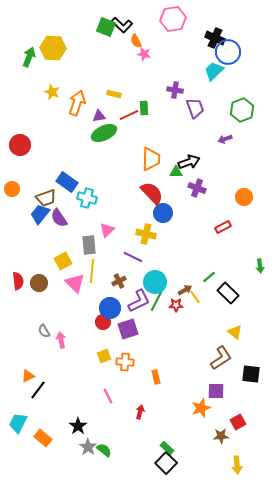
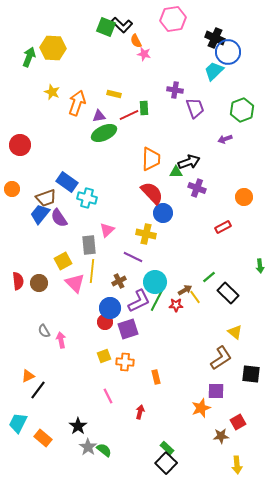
red circle at (103, 322): moved 2 px right
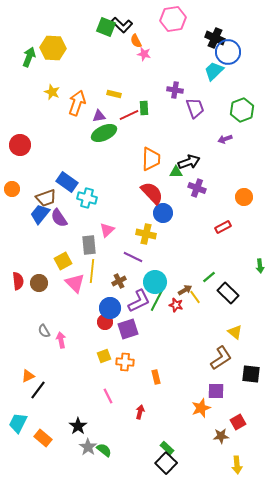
red star at (176, 305): rotated 16 degrees clockwise
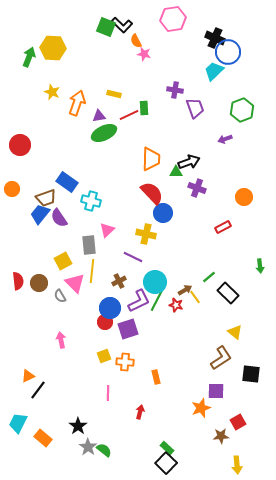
cyan cross at (87, 198): moved 4 px right, 3 px down
gray semicircle at (44, 331): moved 16 px right, 35 px up
pink line at (108, 396): moved 3 px up; rotated 28 degrees clockwise
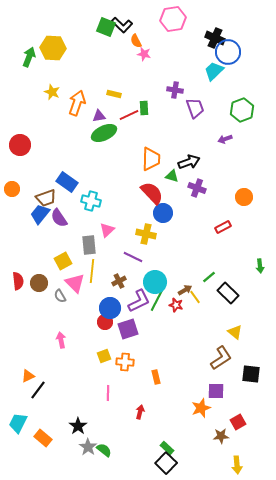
green triangle at (176, 172): moved 4 px left, 4 px down; rotated 16 degrees clockwise
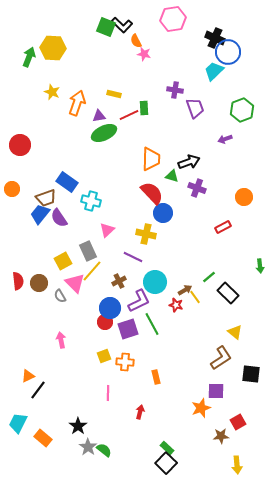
gray rectangle at (89, 245): moved 1 px left, 6 px down; rotated 18 degrees counterclockwise
yellow line at (92, 271): rotated 35 degrees clockwise
green line at (157, 300): moved 5 px left, 24 px down; rotated 55 degrees counterclockwise
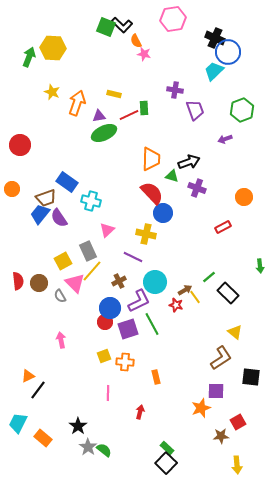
purple trapezoid at (195, 108): moved 2 px down
black square at (251, 374): moved 3 px down
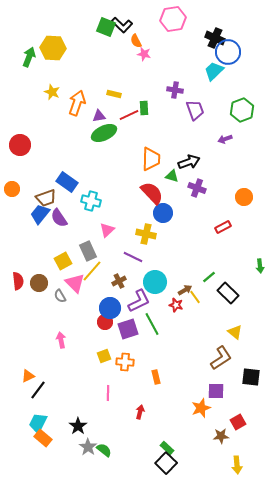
cyan trapezoid at (18, 423): moved 20 px right
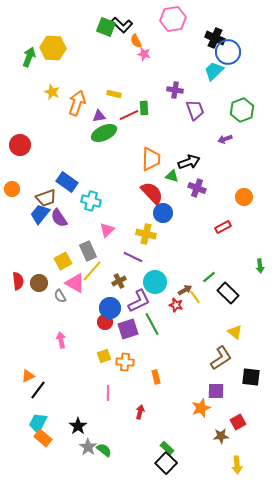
pink triangle at (75, 283): rotated 15 degrees counterclockwise
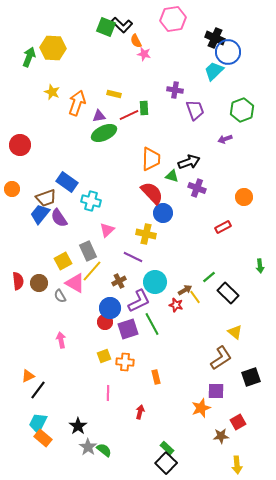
black square at (251, 377): rotated 24 degrees counterclockwise
